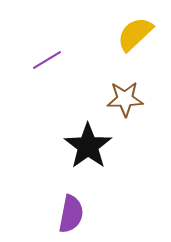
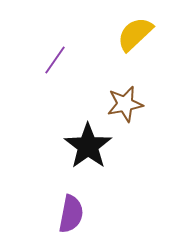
purple line: moved 8 px right; rotated 24 degrees counterclockwise
brown star: moved 5 px down; rotated 9 degrees counterclockwise
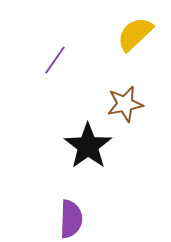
purple semicircle: moved 5 px down; rotated 9 degrees counterclockwise
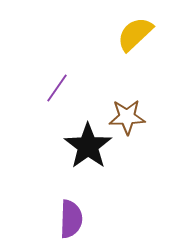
purple line: moved 2 px right, 28 px down
brown star: moved 2 px right, 13 px down; rotated 9 degrees clockwise
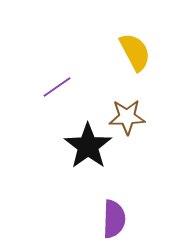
yellow semicircle: moved 18 px down; rotated 105 degrees clockwise
purple line: moved 1 px up; rotated 20 degrees clockwise
purple semicircle: moved 43 px right
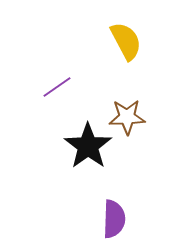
yellow semicircle: moved 9 px left, 11 px up
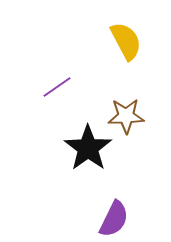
brown star: moved 1 px left, 1 px up
black star: moved 2 px down
purple semicircle: rotated 24 degrees clockwise
